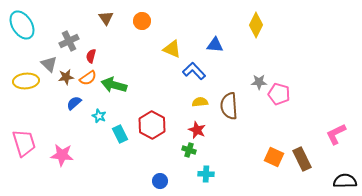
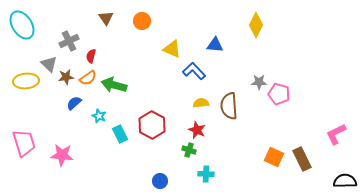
yellow semicircle: moved 1 px right, 1 px down
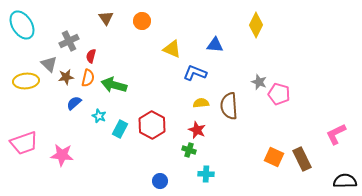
blue L-shape: moved 1 px right, 2 px down; rotated 25 degrees counterclockwise
orange semicircle: rotated 42 degrees counterclockwise
gray star: rotated 21 degrees clockwise
cyan rectangle: moved 5 px up; rotated 54 degrees clockwise
pink trapezoid: rotated 88 degrees clockwise
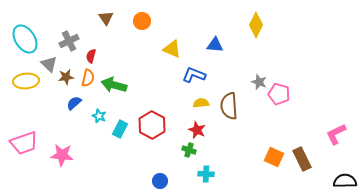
cyan ellipse: moved 3 px right, 14 px down
blue L-shape: moved 1 px left, 2 px down
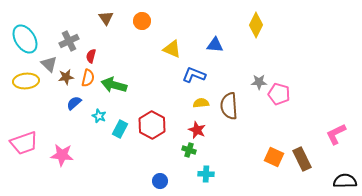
gray star: rotated 21 degrees counterclockwise
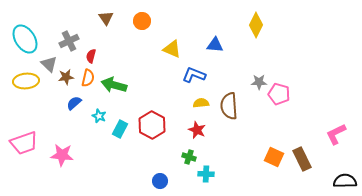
green cross: moved 7 px down
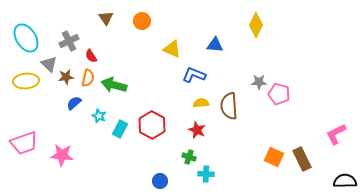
cyan ellipse: moved 1 px right, 1 px up
red semicircle: rotated 48 degrees counterclockwise
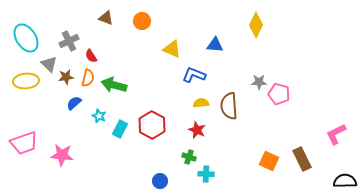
brown triangle: rotated 35 degrees counterclockwise
orange square: moved 5 px left, 4 px down
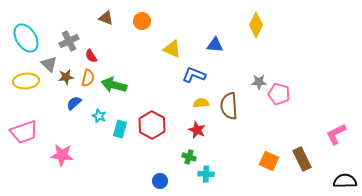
cyan rectangle: rotated 12 degrees counterclockwise
pink trapezoid: moved 11 px up
